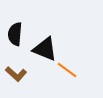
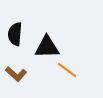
black triangle: moved 2 px right, 2 px up; rotated 24 degrees counterclockwise
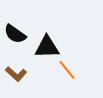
black semicircle: rotated 60 degrees counterclockwise
orange line: rotated 15 degrees clockwise
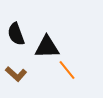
black semicircle: moved 1 px right; rotated 35 degrees clockwise
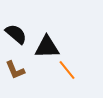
black semicircle: rotated 150 degrees clockwise
brown L-shape: moved 1 px left, 4 px up; rotated 25 degrees clockwise
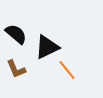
black triangle: rotated 24 degrees counterclockwise
brown L-shape: moved 1 px right, 1 px up
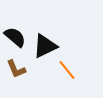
black semicircle: moved 1 px left, 3 px down
black triangle: moved 2 px left, 1 px up
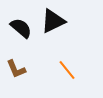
black semicircle: moved 6 px right, 9 px up
black triangle: moved 8 px right, 25 px up
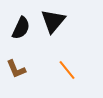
black triangle: rotated 24 degrees counterclockwise
black semicircle: rotated 75 degrees clockwise
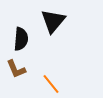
black semicircle: moved 11 px down; rotated 20 degrees counterclockwise
orange line: moved 16 px left, 14 px down
